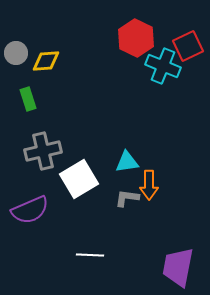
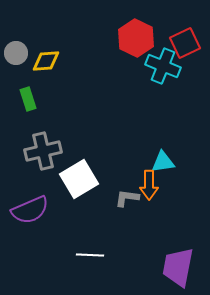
red square: moved 3 px left, 3 px up
cyan triangle: moved 36 px right
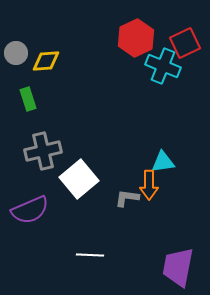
red hexagon: rotated 9 degrees clockwise
white square: rotated 9 degrees counterclockwise
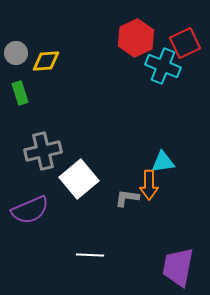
green rectangle: moved 8 px left, 6 px up
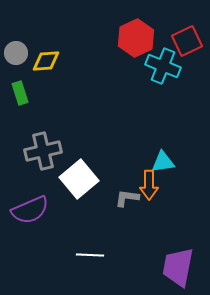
red square: moved 2 px right, 2 px up
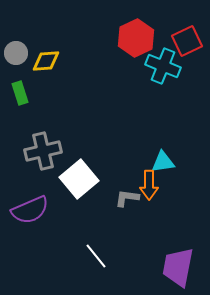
white line: moved 6 px right, 1 px down; rotated 48 degrees clockwise
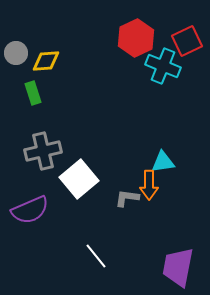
green rectangle: moved 13 px right
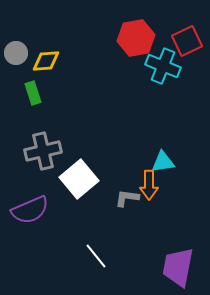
red hexagon: rotated 15 degrees clockwise
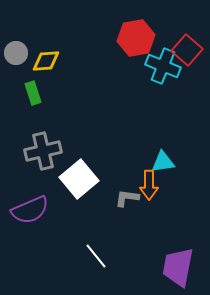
red square: moved 9 px down; rotated 24 degrees counterclockwise
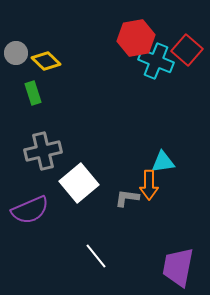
yellow diamond: rotated 48 degrees clockwise
cyan cross: moved 7 px left, 5 px up
white square: moved 4 px down
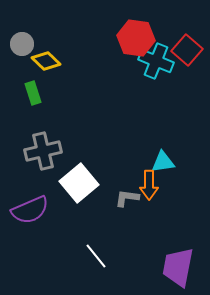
red hexagon: rotated 18 degrees clockwise
gray circle: moved 6 px right, 9 px up
